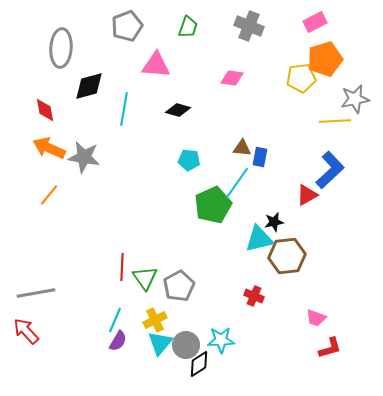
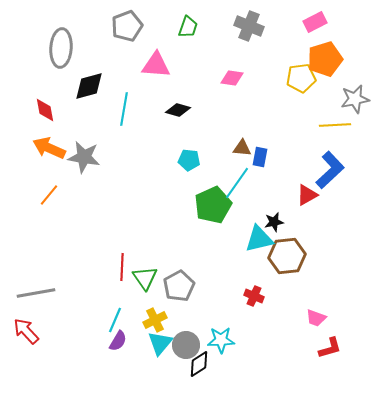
yellow line at (335, 121): moved 4 px down
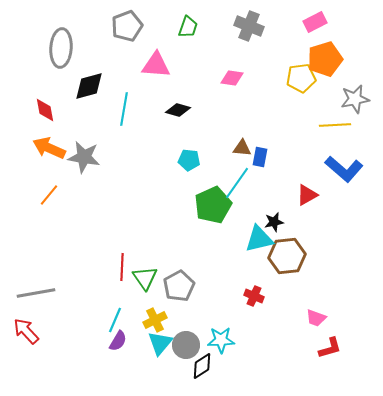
blue L-shape at (330, 170): moved 14 px right, 1 px up; rotated 84 degrees clockwise
black diamond at (199, 364): moved 3 px right, 2 px down
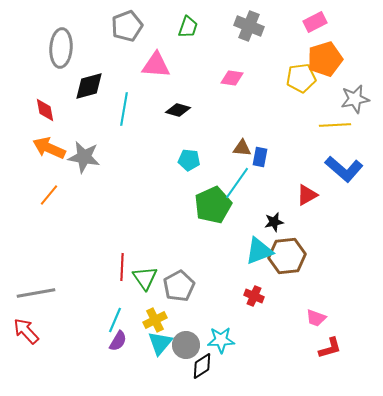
cyan triangle at (259, 239): moved 12 px down; rotated 8 degrees counterclockwise
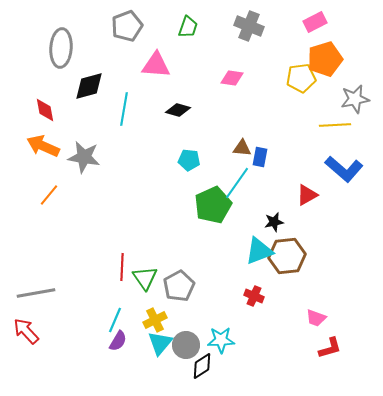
orange arrow at (49, 148): moved 6 px left, 2 px up
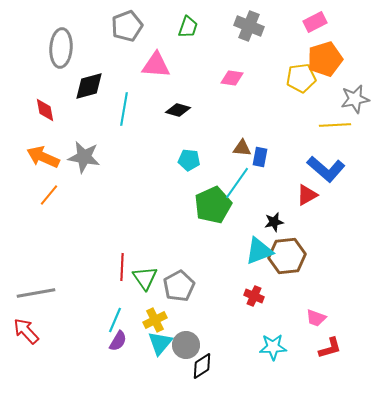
orange arrow at (43, 146): moved 11 px down
blue L-shape at (344, 169): moved 18 px left
cyan star at (221, 340): moved 52 px right, 7 px down
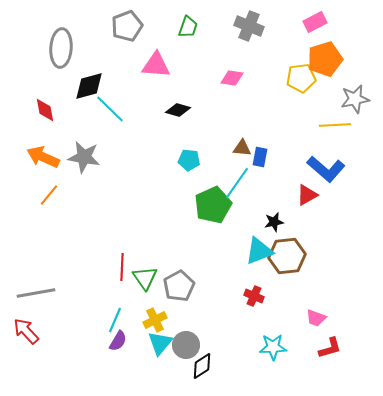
cyan line at (124, 109): moved 14 px left; rotated 56 degrees counterclockwise
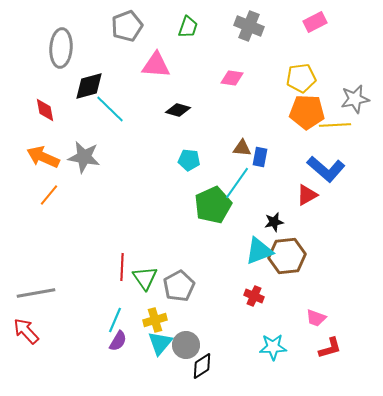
orange pentagon at (325, 59): moved 18 px left, 53 px down; rotated 20 degrees clockwise
yellow cross at (155, 320): rotated 10 degrees clockwise
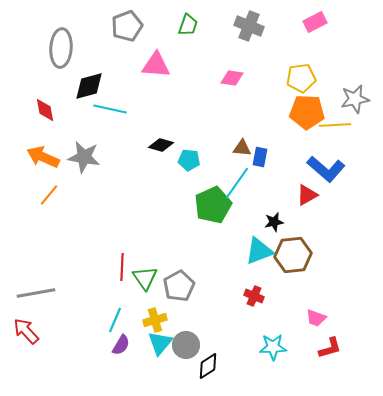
green trapezoid at (188, 27): moved 2 px up
cyan line at (110, 109): rotated 32 degrees counterclockwise
black diamond at (178, 110): moved 17 px left, 35 px down
brown hexagon at (287, 256): moved 6 px right, 1 px up
purple semicircle at (118, 341): moved 3 px right, 4 px down
black diamond at (202, 366): moved 6 px right
